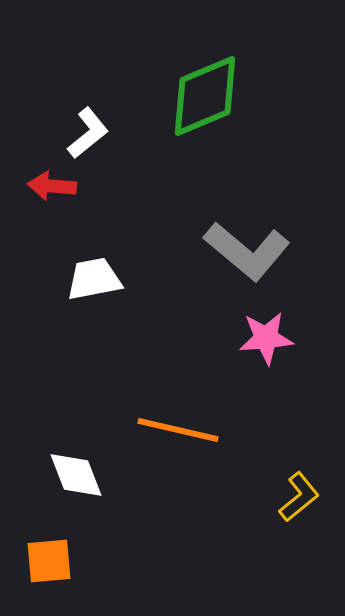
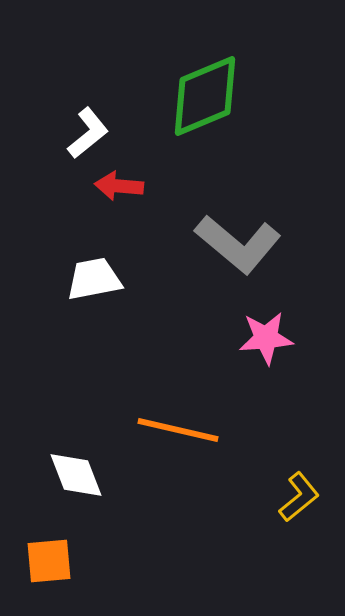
red arrow: moved 67 px right
gray L-shape: moved 9 px left, 7 px up
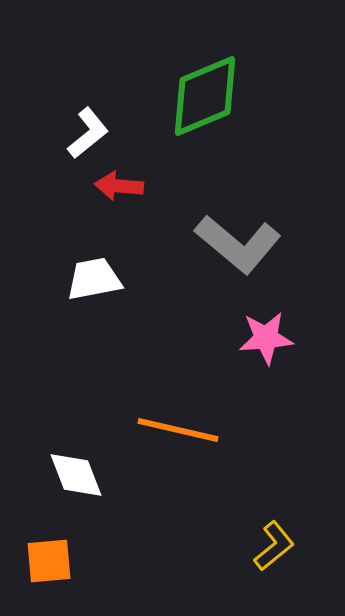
yellow L-shape: moved 25 px left, 49 px down
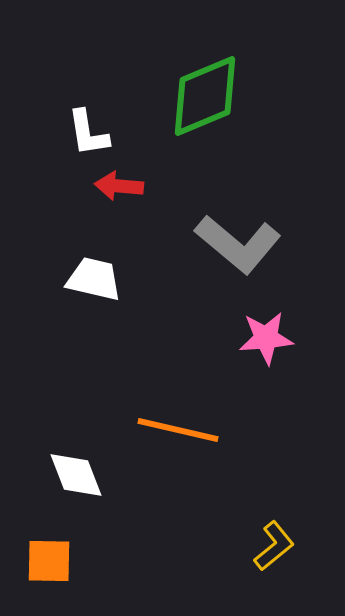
white L-shape: rotated 120 degrees clockwise
white trapezoid: rotated 24 degrees clockwise
orange square: rotated 6 degrees clockwise
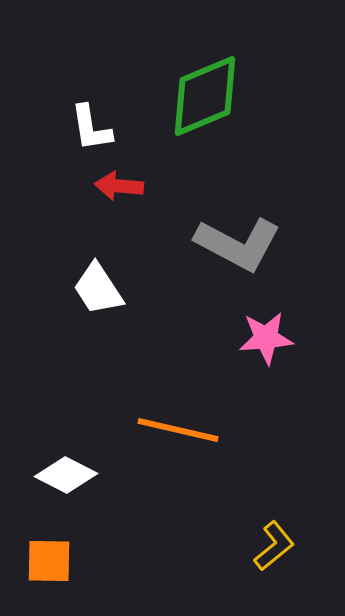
white L-shape: moved 3 px right, 5 px up
gray L-shape: rotated 12 degrees counterclockwise
white trapezoid: moved 4 px right, 10 px down; rotated 136 degrees counterclockwise
white diamond: moved 10 px left; rotated 42 degrees counterclockwise
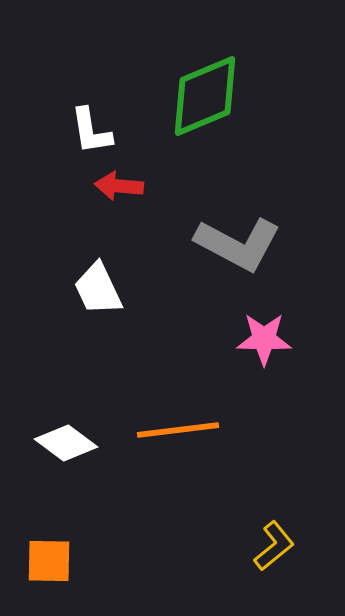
white L-shape: moved 3 px down
white trapezoid: rotated 8 degrees clockwise
pink star: moved 2 px left, 1 px down; rotated 6 degrees clockwise
orange line: rotated 20 degrees counterclockwise
white diamond: moved 32 px up; rotated 10 degrees clockwise
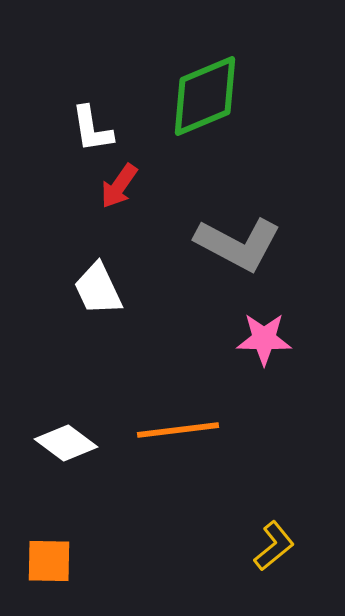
white L-shape: moved 1 px right, 2 px up
red arrow: rotated 60 degrees counterclockwise
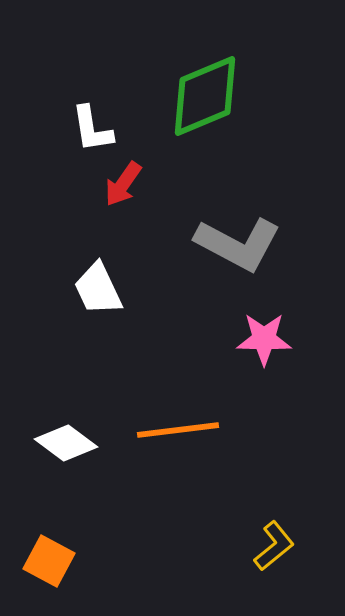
red arrow: moved 4 px right, 2 px up
orange square: rotated 27 degrees clockwise
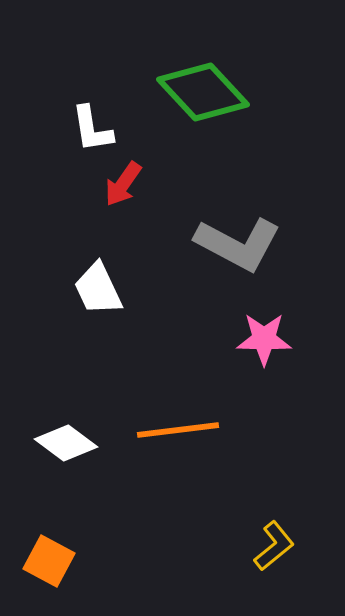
green diamond: moved 2 px left, 4 px up; rotated 70 degrees clockwise
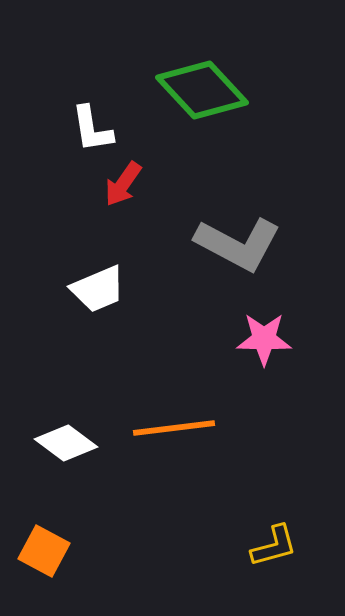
green diamond: moved 1 px left, 2 px up
white trapezoid: rotated 88 degrees counterclockwise
orange line: moved 4 px left, 2 px up
yellow L-shape: rotated 24 degrees clockwise
orange square: moved 5 px left, 10 px up
